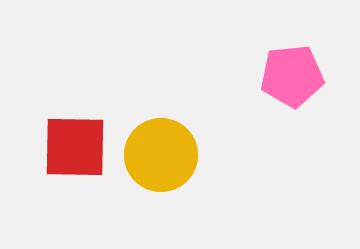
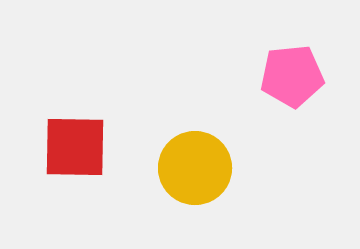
yellow circle: moved 34 px right, 13 px down
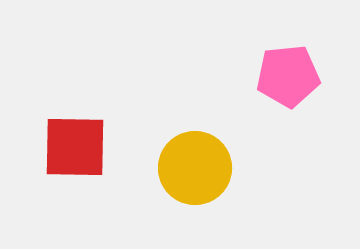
pink pentagon: moved 4 px left
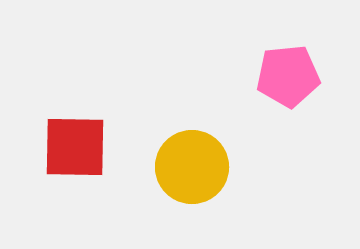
yellow circle: moved 3 px left, 1 px up
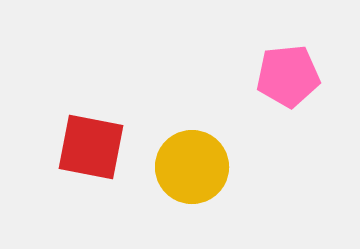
red square: moved 16 px right; rotated 10 degrees clockwise
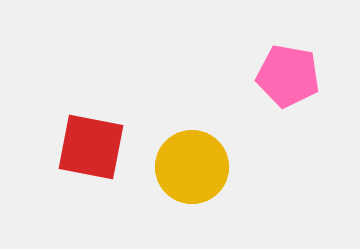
pink pentagon: rotated 16 degrees clockwise
